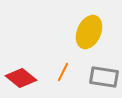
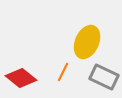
yellow ellipse: moved 2 px left, 10 px down
gray rectangle: rotated 16 degrees clockwise
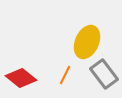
orange line: moved 2 px right, 3 px down
gray rectangle: moved 3 px up; rotated 28 degrees clockwise
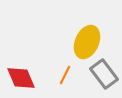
red diamond: rotated 28 degrees clockwise
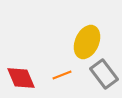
orange line: moved 3 px left; rotated 42 degrees clockwise
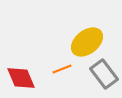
yellow ellipse: rotated 28 degrees clockwise
orange line: moved 6 px up
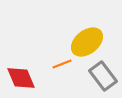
orange line: moved 5 px up
gray rectangle: moved 1 px left, 2 px down
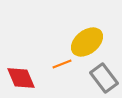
gray rectangle: moved 1 px right, 2 px down
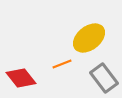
yellow ellipse: moved 2 px right, 4 px up
red diamond: rotated 16 degrees counterclockwise
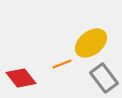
yellow ellipse: moved 2 px right, 5 px down
